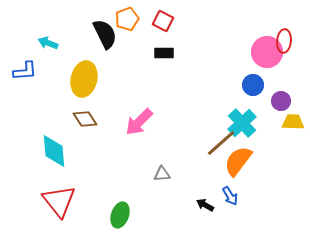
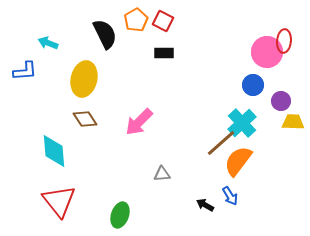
orange pentagon: moved 9 px right, 1 px down; rotated 10 degrees counterclockwise
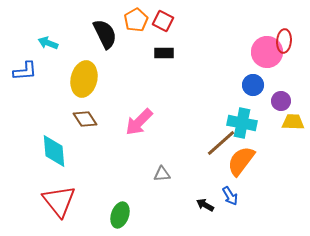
cyan cross: rotated 36 degrees counterclockwise
orange semicircle: moved 3 px right
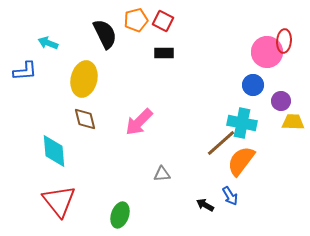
orange pentagon: rotated 15 degrees clockwise
brown diamond: rotated 20 degrees clockwise
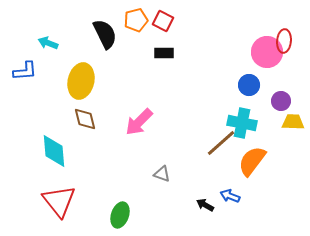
yellow ellipse: moved 3 px left, 2 px down
blue circle: moved 4 px left
orange semicircle: moved 11 px right
gray triangle: rotated 24 degrees clockwise
blue arrow: rotated 144 degrees clockwise
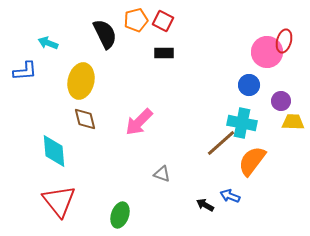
red ellipse: rotated 10 degrees clockwise
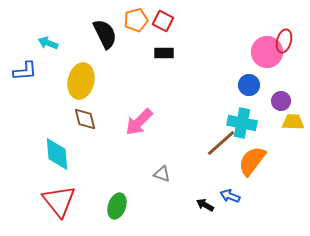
cyan diamond: moved 3 px right, 3 px down
green ellipse: moved 3 px left, 9 px up
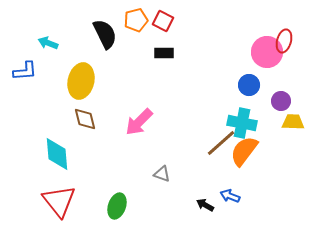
orange semicircle: moved 8 px left, 10 px up
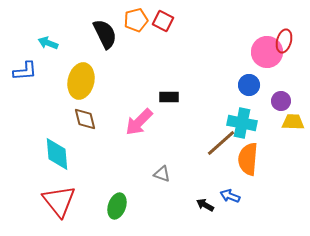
black rectangle: moved 5 px right, 44 px down
orange semicircle: moved 4 px right, 8 px down; rotated 32 degrees counterclockwise
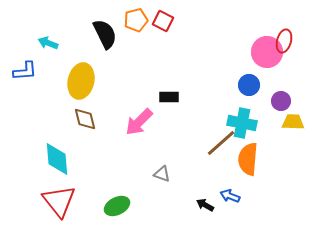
cyan diamond: moved 5 px down
green ellipse: rotated 45 degrees clockwise
